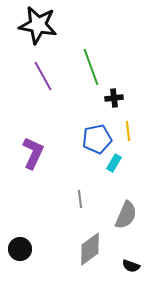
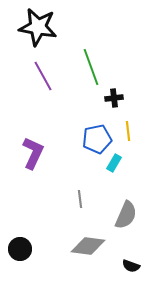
black star: moved 2 px down
gray diamond: moved 2 px left, 3 px up; rotated 44 degrees clockwise
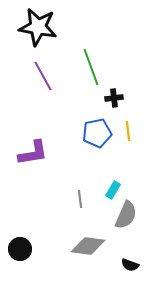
blue pentagon: moved 6 px up
purple L-shape: rotated 56 degrees clockwise
cyan rectangle: moved 1 px left, 27 px down
black semicircle: moved 1 px left, 1 px up
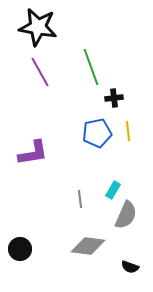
purple line: moved 3 px left, 4 px up
black semicircle: moved 2 px down
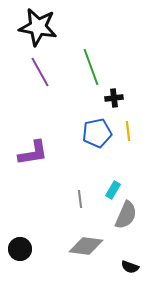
gray diamond: moved 2 px left
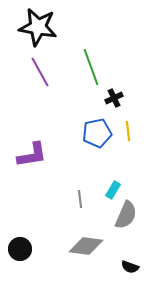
black cross: rotated 18 degrees counterclockwise
purple L-shape: moved 1 px left, 2 px down
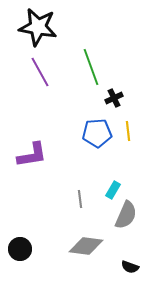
blue pentagon: rotated 8 degrees clockwise
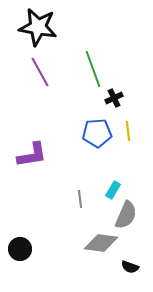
green line: moved 2 px right, 2 px down
gray diamond: moved 15 px right, 3 px up
